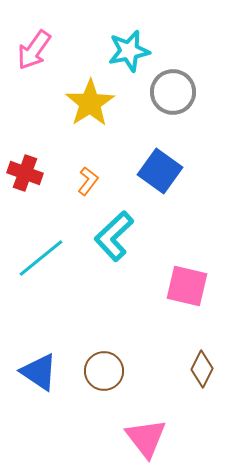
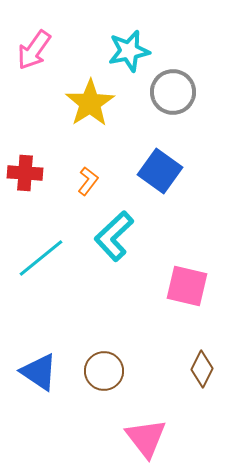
red cross: rotated 16 degrees counterclockwise
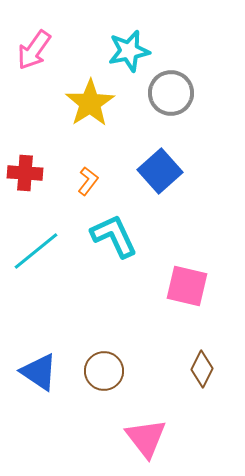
gray circle: moved 2 px left, 1 px down
blue square: rotated 12 degrees clockwise
cyan L-shape: rotated 108 degrees clockwise
cyan line: moved 5 px left, 7 px up
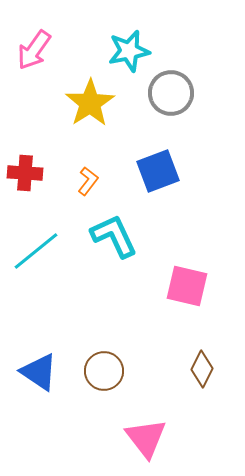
blue square: moved 2 px left; rotated 21 degrees clockwise
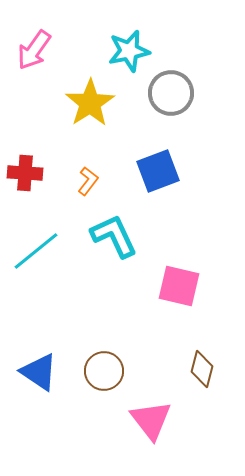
pink square: moved 8 px left
brown diamond: rotated 12 degrees counterclockwise
pink triangle: moved 5 px right, 18 px up
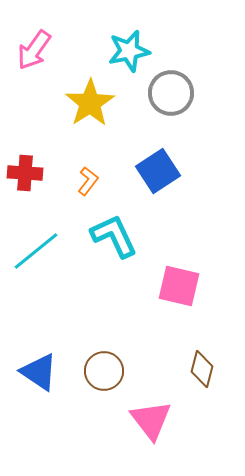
blue square: rotated 12 degrees counterclockwise
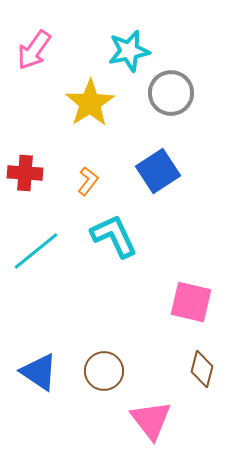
pink square: moved 12 px right, 16 px down
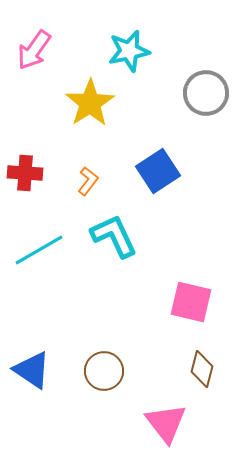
gray circle: moved 35 px right
cyan line: moved 3 px right, 1 px up; rotated 9 degrees clockwise
blue triangle: moved 7 px left, 2 px up
pink triangle: moved 15 px right, 3 px down
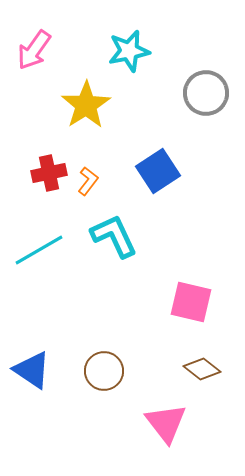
yellow star: moved 4 px left, 2 px down
red cross: moved 24 px right; rotated 16 degrees counterclockwise
brown diamond: rotated 66 degrees counterclockwise
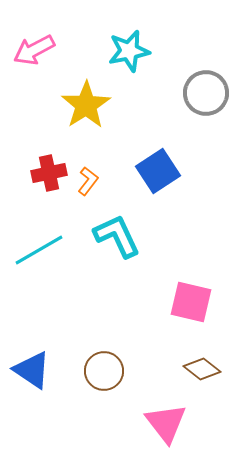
pink arrow: rotated 27 degrees clockwise
cyan L-shape: moved 3 px right
